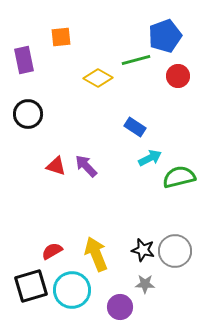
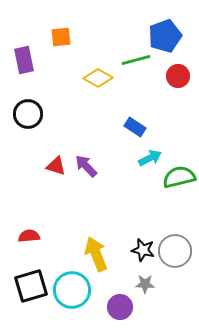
red semicircle: moved 23 px left, 15 px up; rotated 25 degrees clockwise
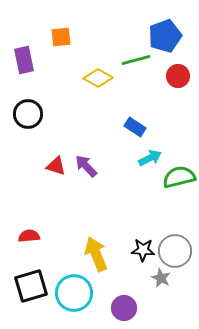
black star: rotated 10 degrees counterclockwise
gray star: moved 16 px right, 6 px up; rotated 24 degrees clockwise
cyan circle: moved 2 px right, 3 px down
purple circle: moved 4 px right, 1 px down
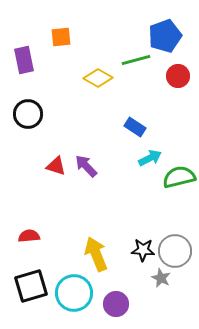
purple circle: moved 8 px left, 4 px up
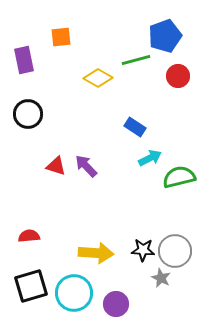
yellow arrow: moved 1 px up; rotated 116 degrees clockwise
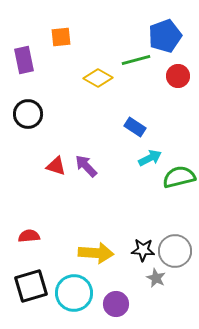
gray star: moved 5 px left
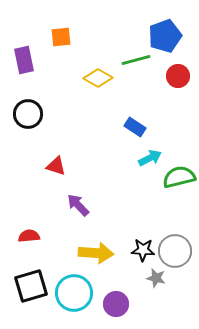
purple arrow: moved 8 px left, 39 px down
gray star: rotated 12 degrees counterclockwise
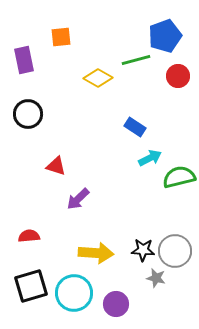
purple arrow: moved 6 px up; rotated 90 degrees counterclockwise
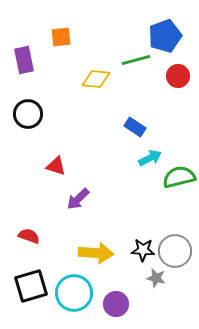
yellow diamond: moved 2 px left, 1 px down; rotated 24 degrees counterclockwise
red semicircle: rotated 25 degrees clockwise
